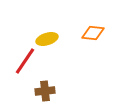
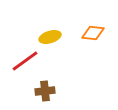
yellow ellipse: moved 3 px right, 2 px up
red line: rotated 20 degrees clockwise
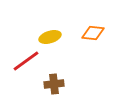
red line: moved 1 px right
brown cross: moved 9 px right, 7 px up
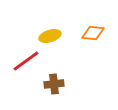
yellow ellipse: moved 1 px up
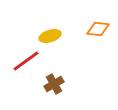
orange diamond: moved 5 px right, 4 px up
brown cross: rotated 24 degrees counterclockwise
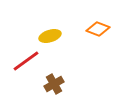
orange diamond: rotated 15 degrees clockwise
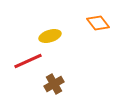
orange diamond: moved 6 px up; rotated 30 degrees clockwise
red line: moved 2 px right; rotated 12 degrees clockwise
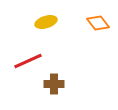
yellow ellipse: moved 4 px left, 14 px up
brown cross: rotated 30 degrees clockwise
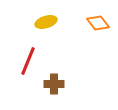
red line: rotated 44 degrees counterclockwise
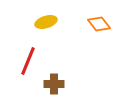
orange diamond: moved 1 px right, 1 px down
